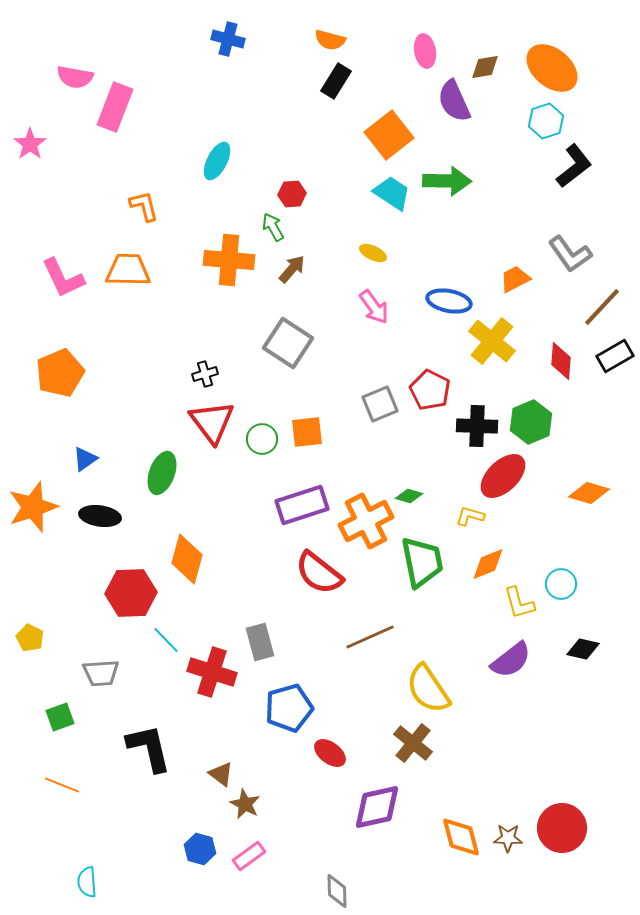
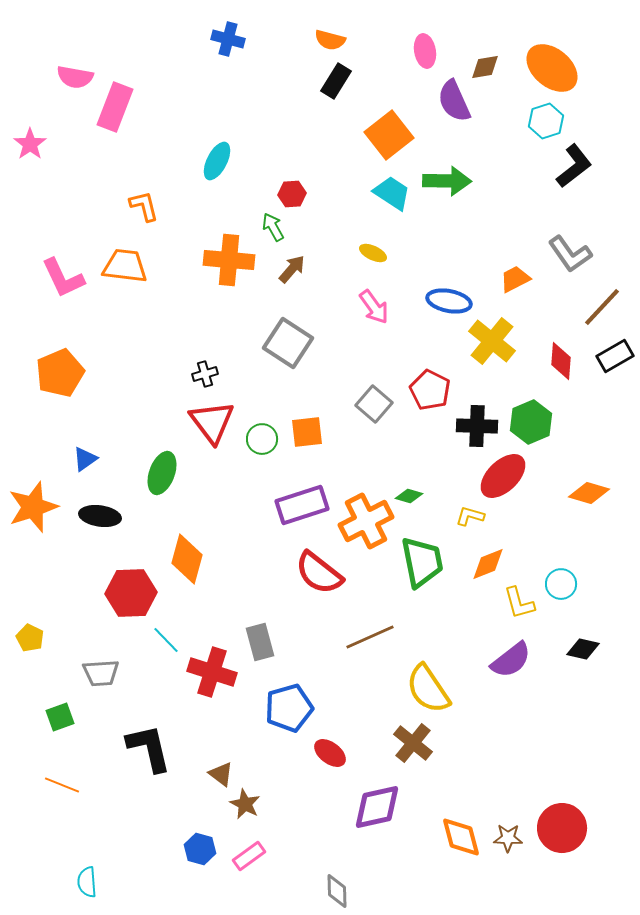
orange trapezoid at (128, 270): moved 3 px left, 4 px up; rotated 6 degrees clockwise
gray square at (380, 404): moved 6 px left; rotated 27 degrees counterclockwise
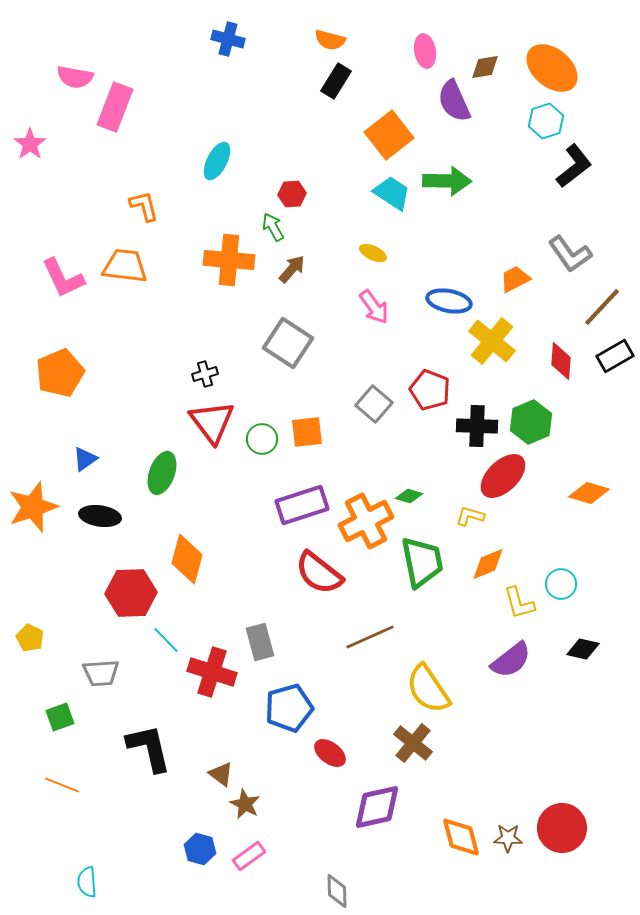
red pentagon at (430, 390): rotated 6 degrees counterclockwise
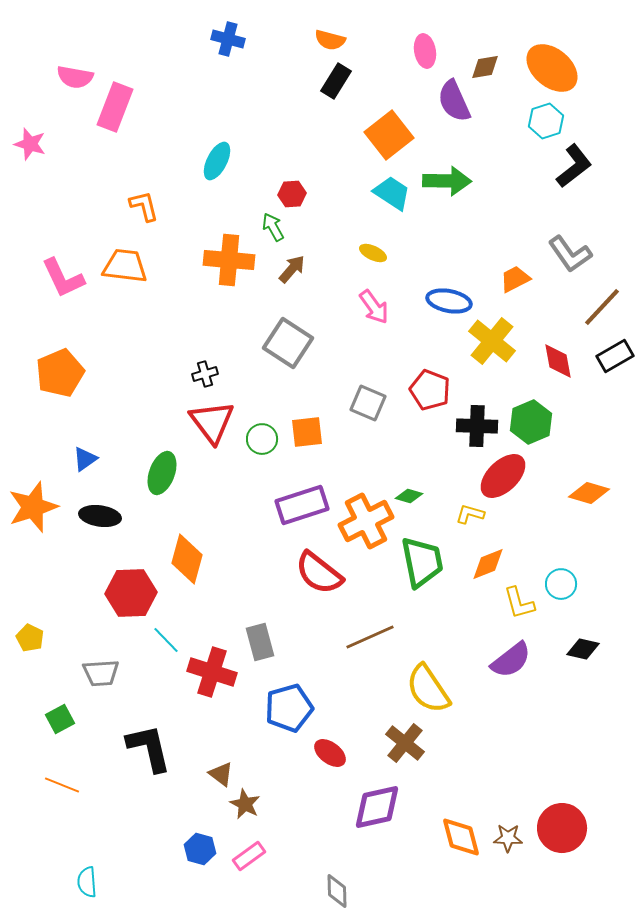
pink star at (30, 144): rotated 20 degrees counterclockwise
red diamond at (561, 361): moved 3 px left; rotated 15 degrees counterclockwise
gray square at (374, 404): moved 6 px left, 1 px up; rotated 18 degrees counterclockwise
yellow L-shape at (470, 516): moved 2 px up
green square at (60, 717): moved 2 px down; rotated 8 degrees counterclockwise
brown cross at (413, 743): moved 8 px left
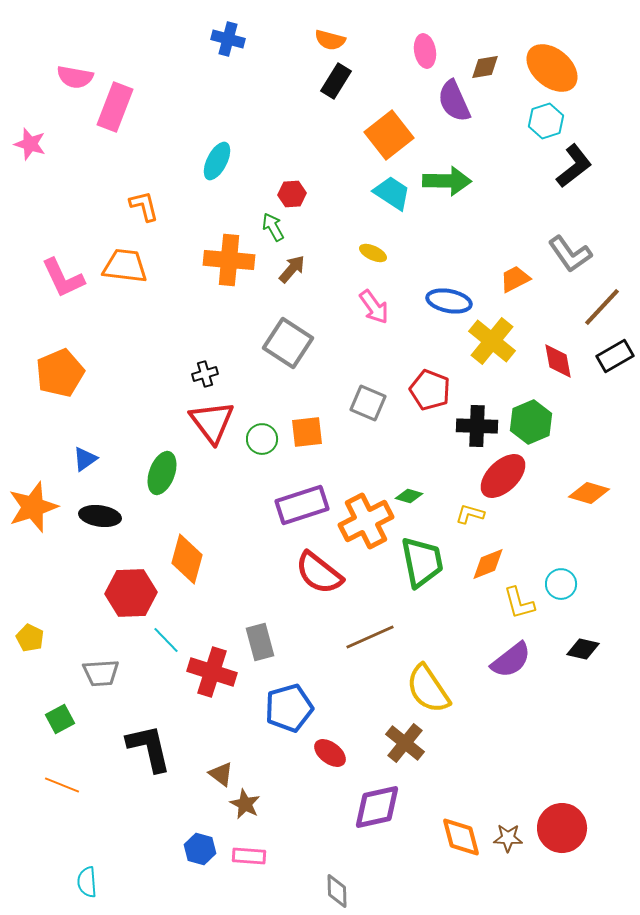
pink rectangle at (249, 856): rotated 40 degrees clockwise
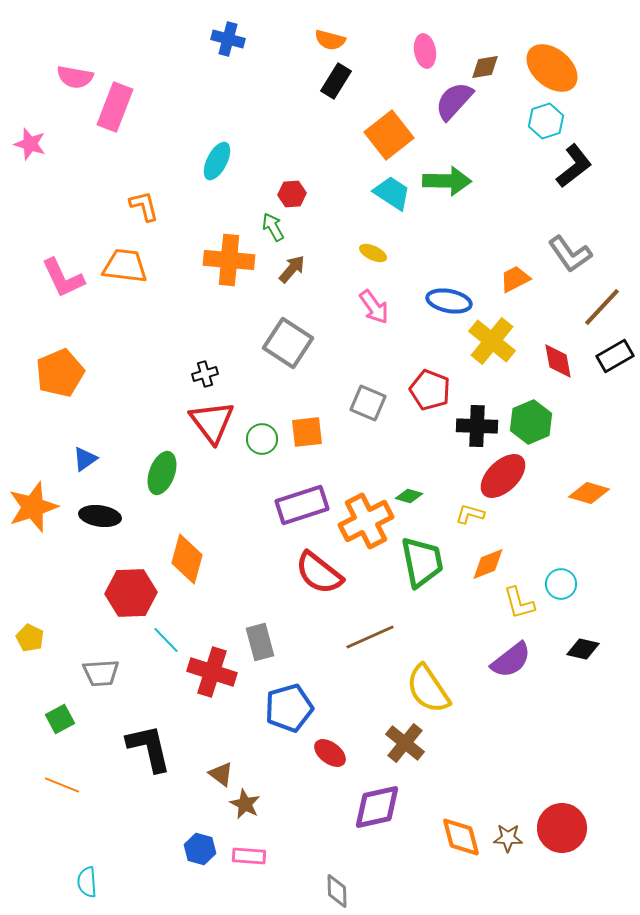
purple semicircle at (454, 101): rotated 66 degrees clockwise
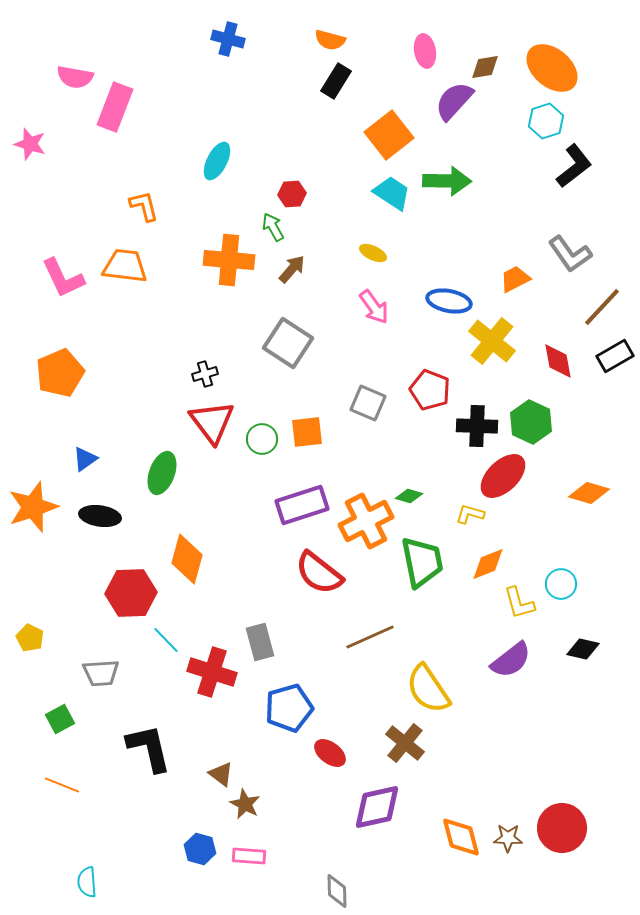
green hexagon at (531, 422): rotated 12 degrees counterclockwise
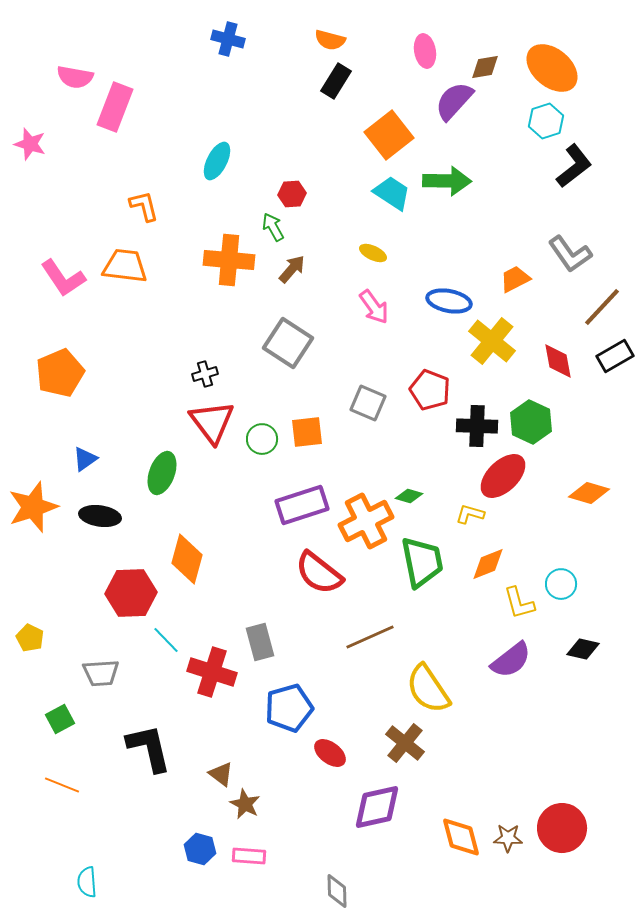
pink L-shape at (63, 278): rotated 9 degrees counterclockwise
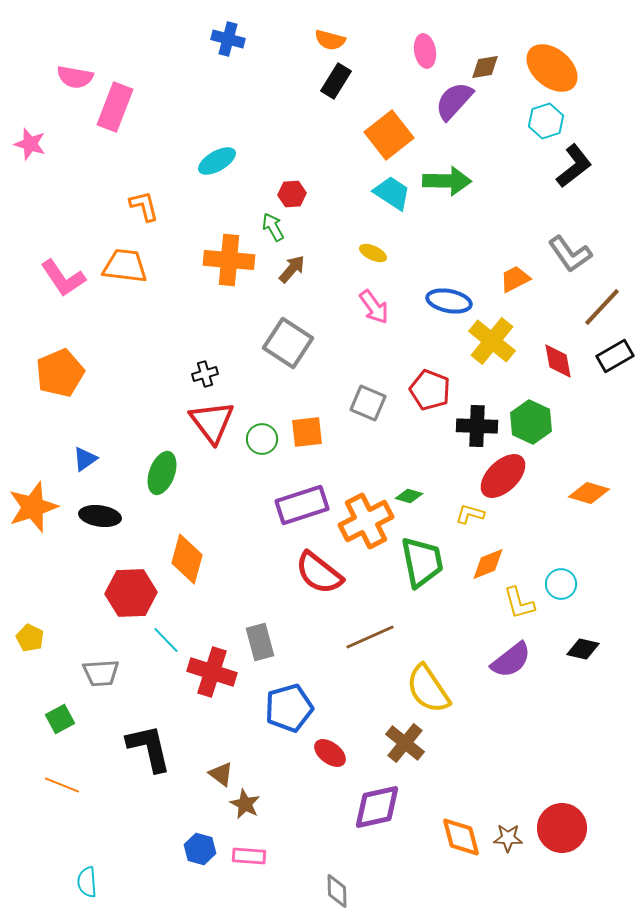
cyan ellipse at (217, 161): rotated 33 degrees clockwise
